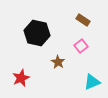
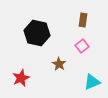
brown rectangle: rotated 64 degrees clockwise
pink square: moved 1 px right
brown star: moved 1 px right, 2 px down
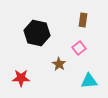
pink square: moved 3 px left, 2 px down
red star: rotated 24 degrees clockwise
cyan triangle: moved 3 px left, 1 px up; rotated 18 degrees clockwise
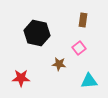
brown star: rotated 24 degrees counterclockwise
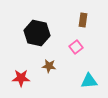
pink square: moved 3 px left, 1 px up
brown star: moved 10 px left, 2 px down
